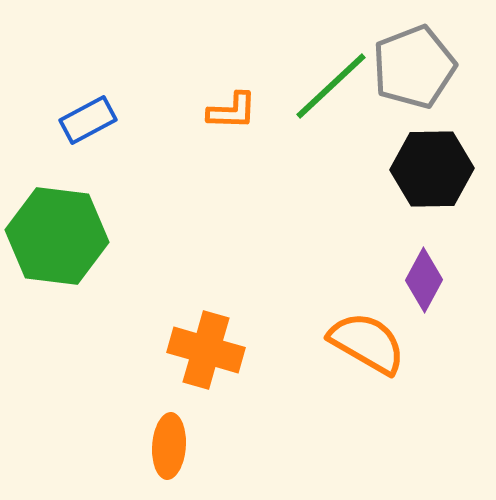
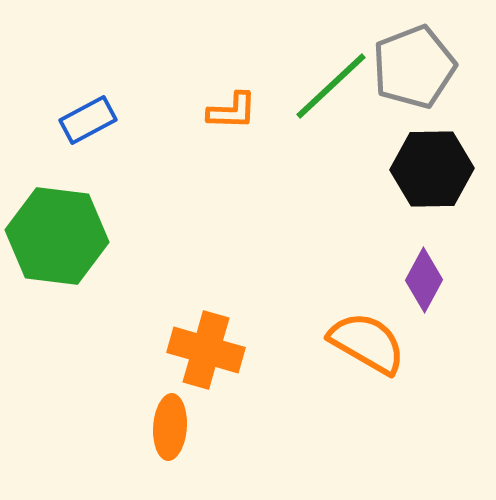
orange ellipse: moved 1 px right, 19 px up
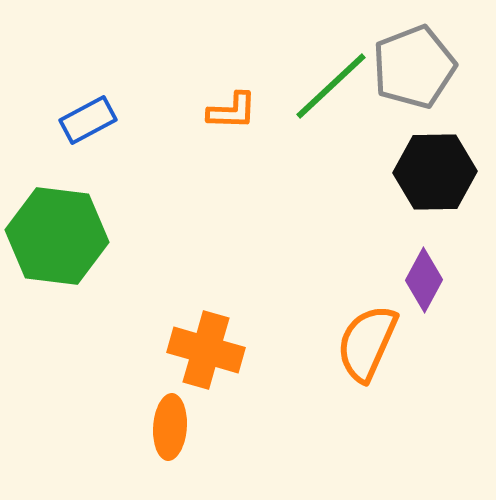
black hexagon: moved 3 px right, 3 px down
orange semicircle: rotated 96 degrees counterclockwise
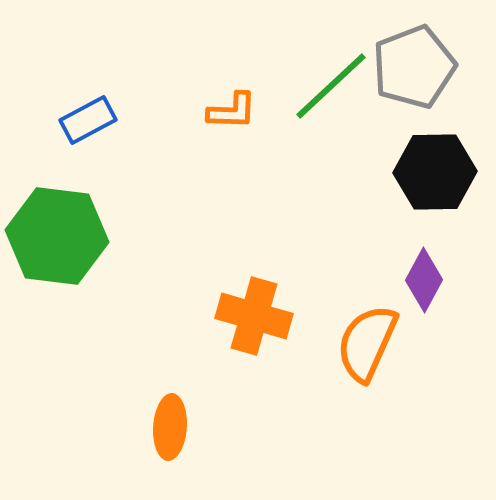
orange cross: moved 48 px right, 34 px up
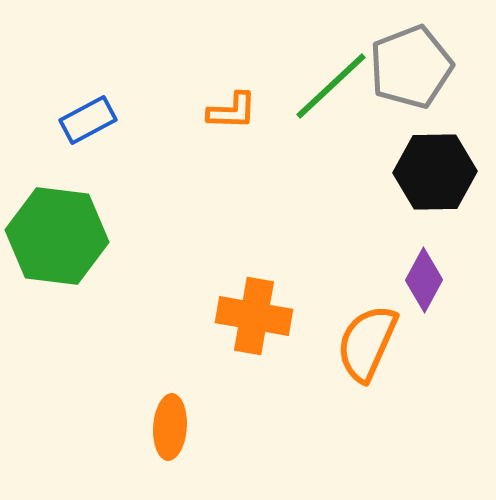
gray pentagon: moved 3 px left
orange cross: rotated 6 degrees counterclockwise
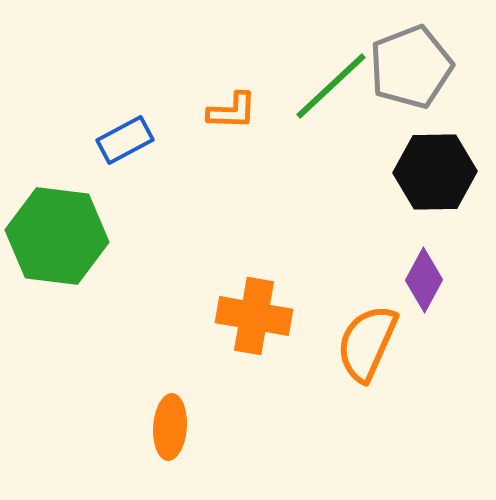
blue rectangle: moved 37 px right, 20 px down
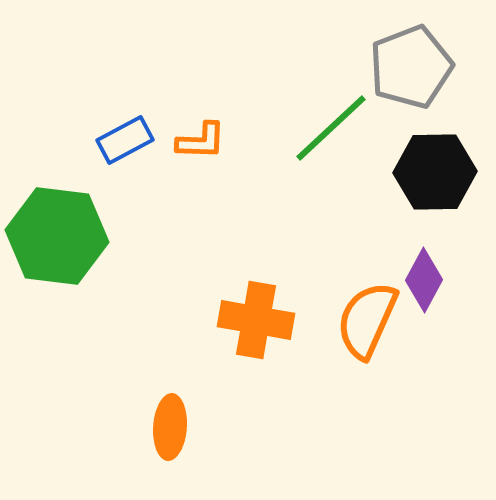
green line: moved 42 px down
orange L-shape: moved 31 px left, 30 px down
orange cross: moved 2 px right, 4 px down
orange semicircle: moved 23 px up
